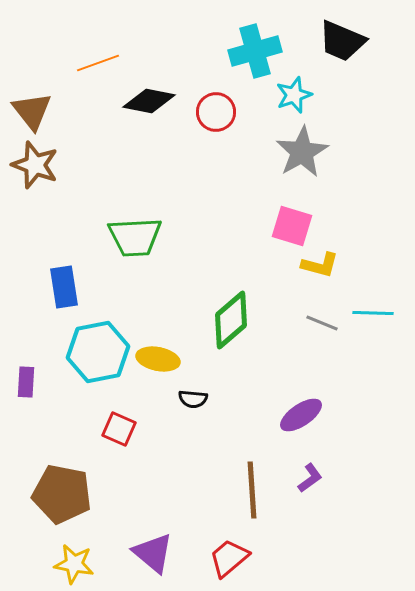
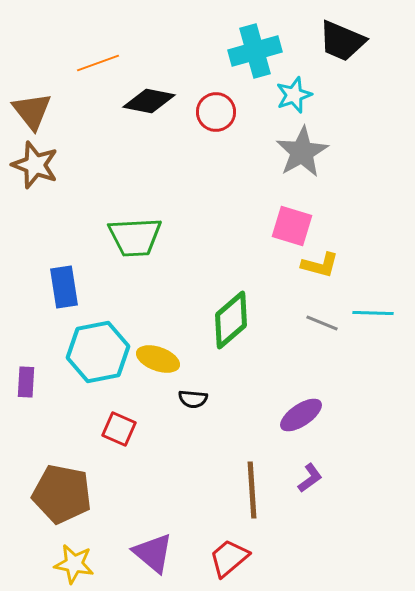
yellow ellipse: rotated 9 degrees clockwise
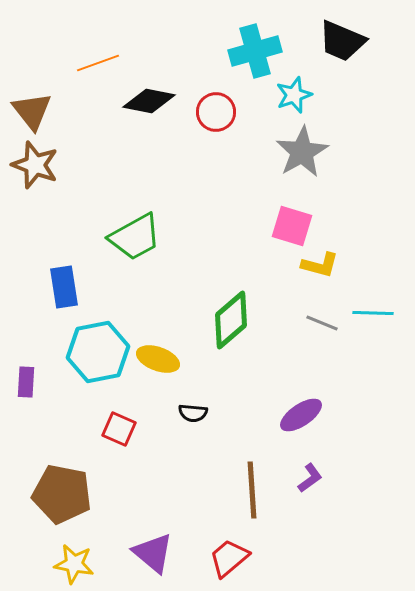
green trapezoid: rotated 26 degrees counterclockwise
black semicircle: moved 14 px down
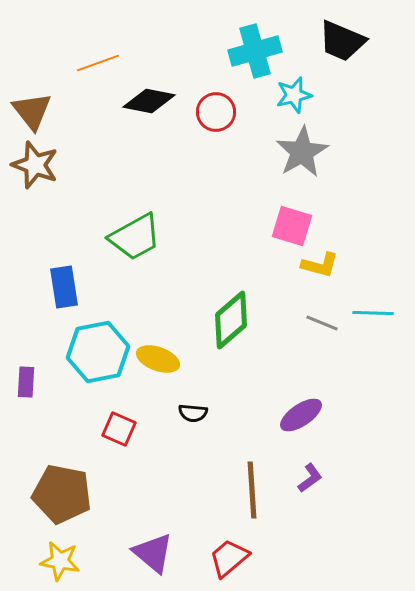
cyan star: rotated 6 degrees clockwise
yellow star: moved 14 px left, 3 px up
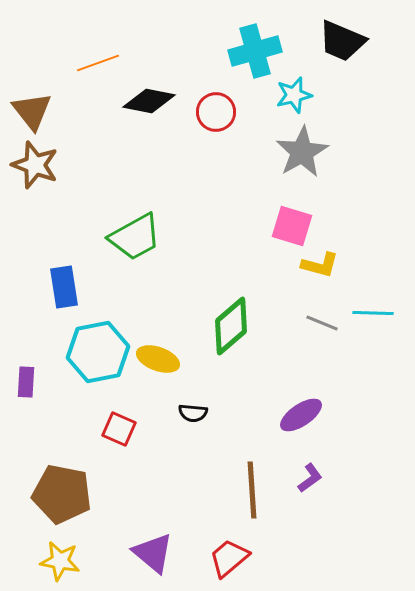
green diamond: moved 6 px down
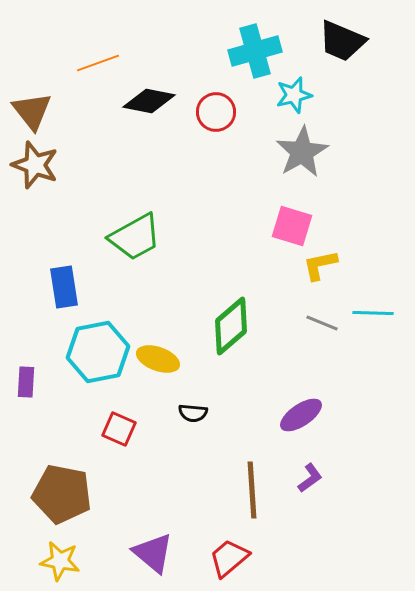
yellow L-shape: rotated 153 degrees clockwise
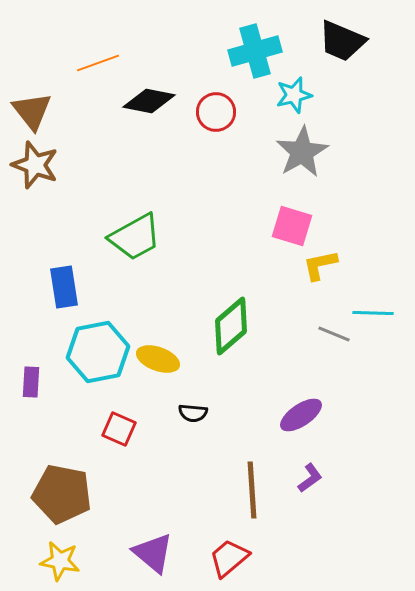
gray line: moved 12 px right, 11 px down
purple rectangle: moved 5 px right
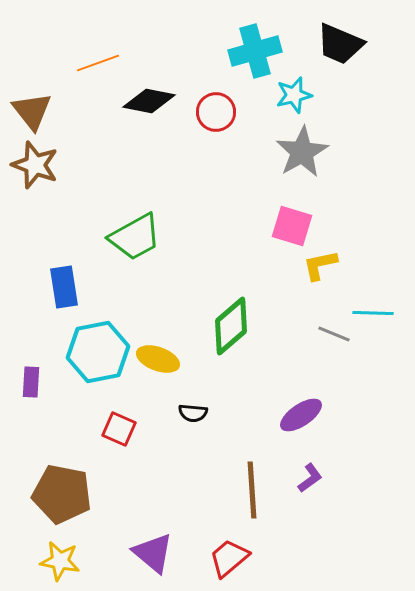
black trapezoid: moved 2 px left, 3 px down
